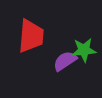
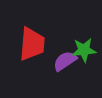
red trapezoid: moved 1 px right, 8 px down
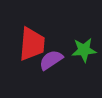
purple semicircle: moved 14 px left, 1 px up
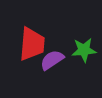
purple semicircle: moved 1 px right
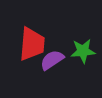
green star: moved 1 px left, 1 px down
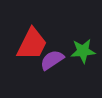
red trapezoid: rotated 21 degrees clockwise
